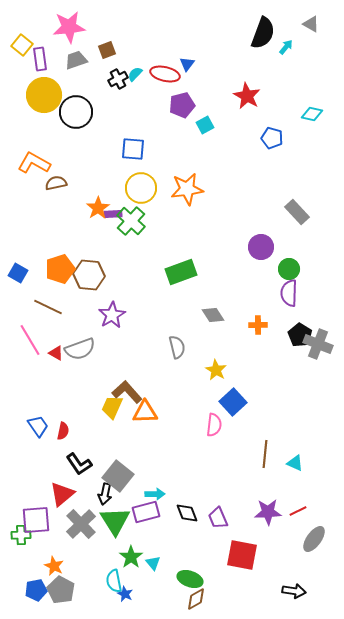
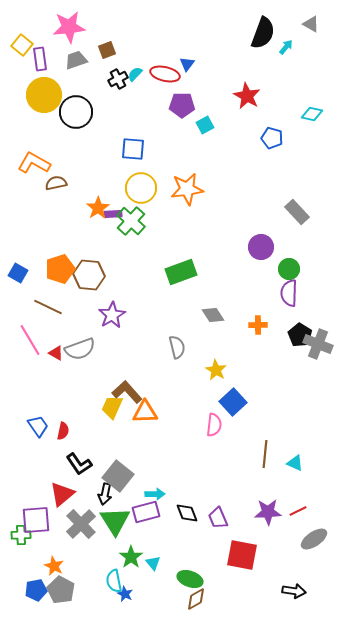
purple pentagon at (182, 105): rotated 15 degrees clockwise
gray ellipse at (314, 539): rotated 20 degrees clockwise
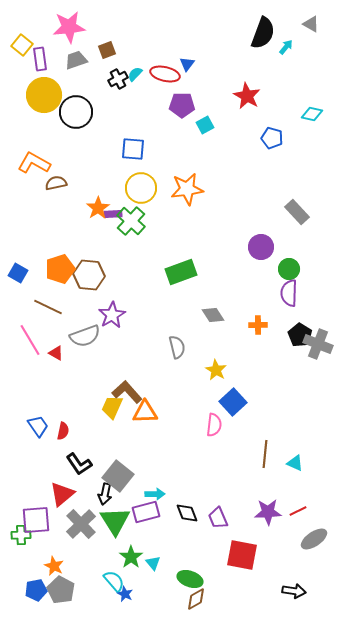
gray semicircle at (80, 349): moved 5 px right, 13 px up
cyan semicircle at (114, 581): rotated 150 degrees clockwise
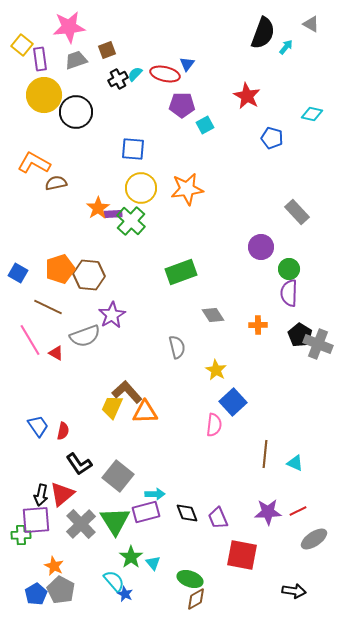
black arrow at (105, 494): moved 64 px left, 1 px down
blue pentagon at (36, 590): moved 4 px down; rotated 20 degrees counterclockwise
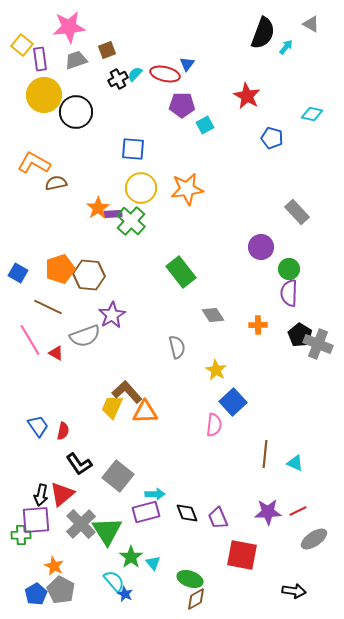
green rectangle at (181, 272): rotated 72 degrees clockwise
green triangle at (115, 521): moved 8 px left, 10 px down
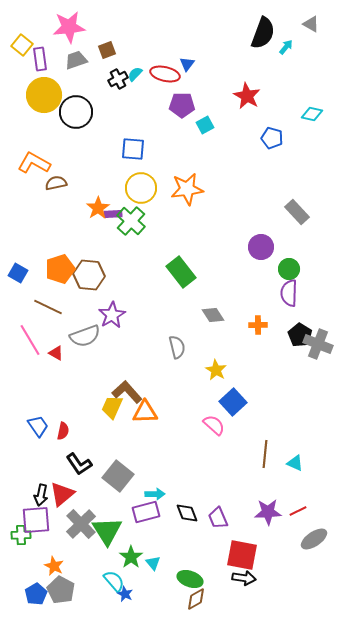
pink semicircle at (214, 425): rotated 55 degrees counterclockwise
black arrow at (294, 591): moved 50 px left, 13 px up
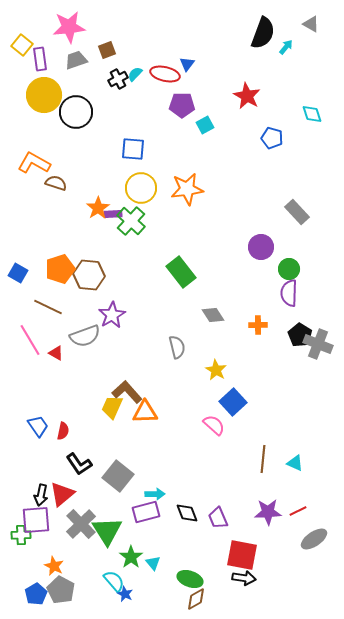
cyan diamond at (312, 114): rotated 60 degrees clockwise
brown semicircle at (56, 183): rotated 30 degrees clockwise
brown line at (265, 454): moved 2 px left, 5 px down
